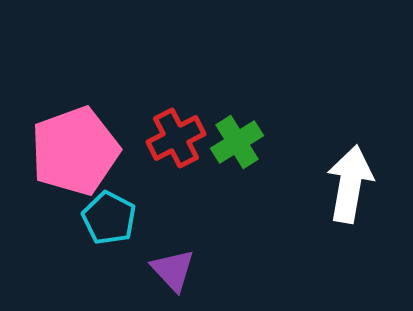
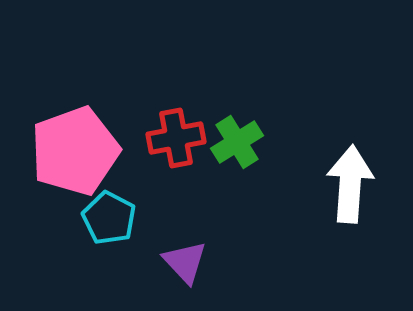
red cross: rotated 16 degrees clockwise
white arrow: rotated 6 degrees counterclockwise
purple triangle: moved 12 px right, 8 px up
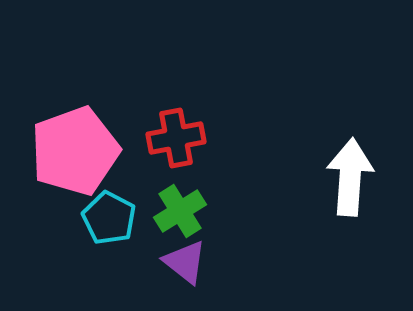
green cross: moved 57 px left, 69 px down
white arrow: moved 7 px up
purple triangle: rotated 9 degrees counterclockwise
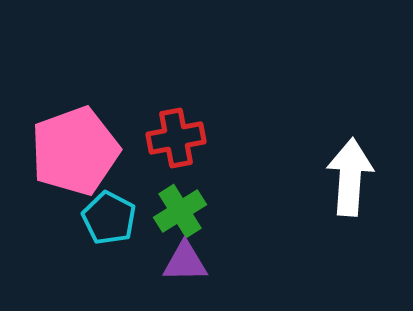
purple triangle: rotated 39 degrees counterclockwise
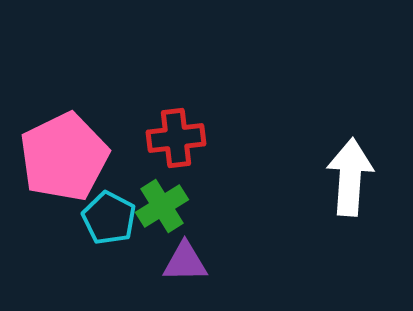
red cross: rotated 4 degrees clockwise
pink pentagon: moved 11 px left, 6 px down; rotated 6 degrees counterclockwise
green cross: moved 18 px left, 5 px up
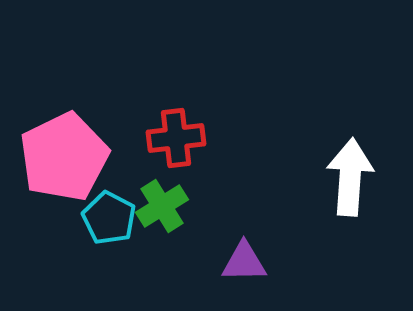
purple triangle: moved 59 px right
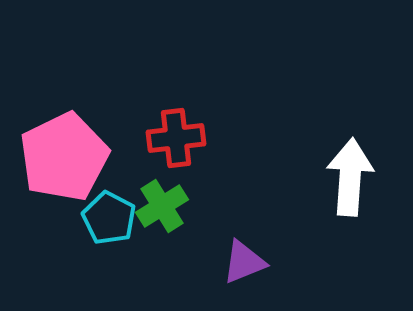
purple triangle: rotated 21 degrees counterclockwise
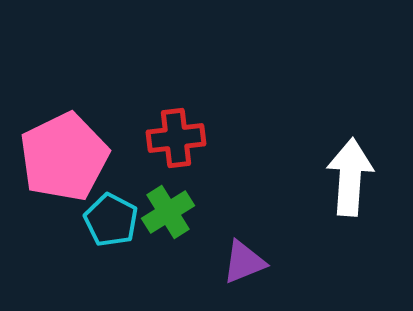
green cross: moved 6 px right, 6 px down
cyan pentagon: moved 2 px right, 2 px down
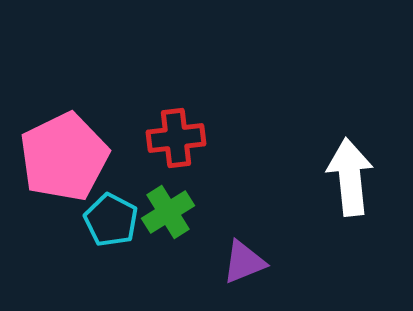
white arrow: rotated 10 degrees counterclockwise
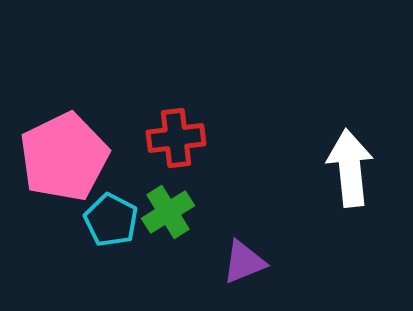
white arrow: moved 9 px up
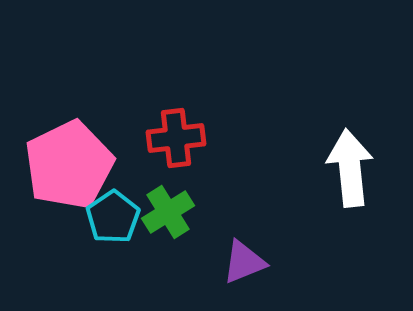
pink pentagon: moved 5 px right, 8 px down
cyan pentagon: moved 2 px right, 3 px up; rotated 10 degrees clockwise
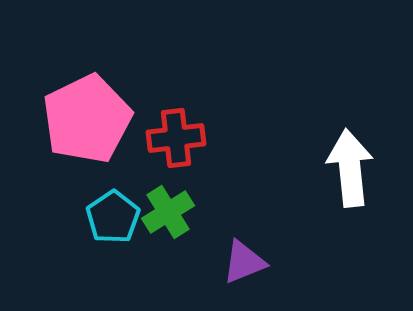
pink pentagon: moved 18 px right, 46 px up
